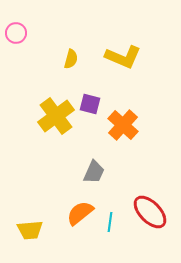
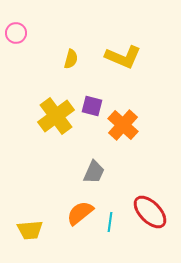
purple square: moved 2 px right, 2 px down
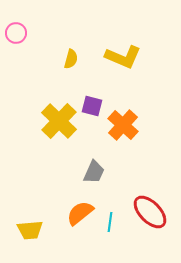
yellow cross: moved 3 px right, 5 px down; rotated 9 degrees counterclockwise
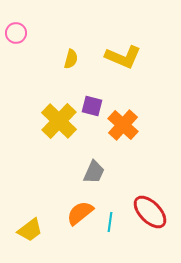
yellow trapezoid: rotated 32 degrees counterclockwise
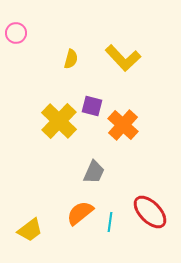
yellow L-shape: moved 1 px down; rotated 24 degrees clockwise
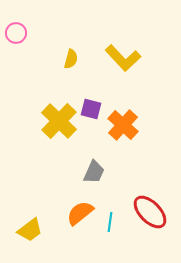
purple square: moved 1 px left, 3 px down
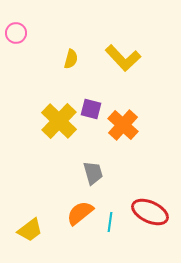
gray trapezoid: moved 1 px left, 1 px down; rotated 40 degrees counterclockwise
red ellipse: rotated 21 degrees counterclockwise
